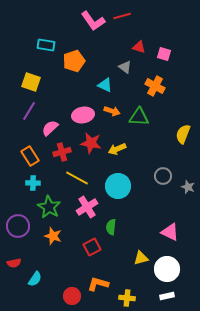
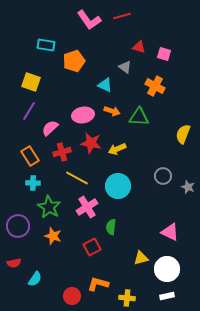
pink L-shape: moved 4 px left, 1 px up
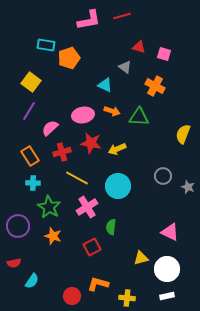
pink L-shape: rotated 65 degrees counterclockwise
orange pentagon: moved 5 px left, 3 px up
yellow square: rotated 18 degrees clockwise
cyan semicircle: moved 3 px left, 2 px down
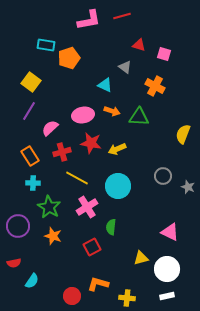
red triangle: moved 2 px up
